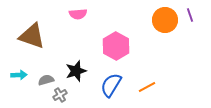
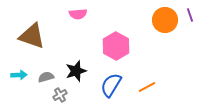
gray semicircle: moved 3 px up
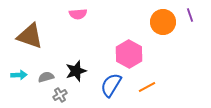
orange circle: moved 2 px left, 2 px down
brown triangle: moved 2 px left
pink hexagon: moved 13 px right, 8 px down
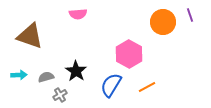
black star: rotated 20 degrees counterclockwise
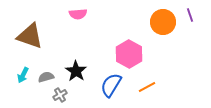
cyan arrow: moved 4 px right; rotated 119 degrees clockwise
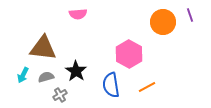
brown triangle: moved 13 px right, 12 px down; rotated 12 degrees counterclockwise
blue semicircle: rotated 40 degrees counterclockwise
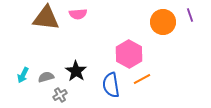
brown triangle: moved 3 px right, 30 px up
orange line: moved 5 px left, 8 px up
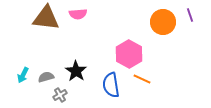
orange line: rotated 54 degrees clockwise
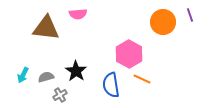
brown triangle: moved 10 px down
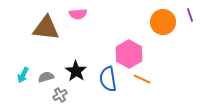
blue semicircle: moved 3 px left, 6 px up
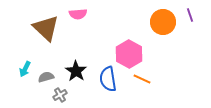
brown triangle: rotated 36 degrees clockwise
cyan arrow: moved 2 px right, 6 px up
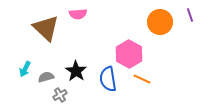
orange circle: moved 3 px left
